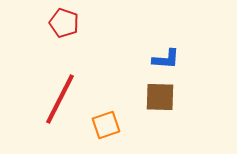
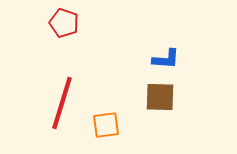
red line: moved 2 px right, 4 px down; rotated 10 degrees counterclockwise
orange square: rotated 12 degrees clockwise
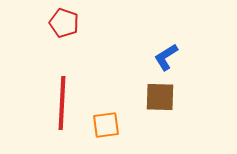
blue L-shape: moved 2 px up; rotated 144 degrees clockwise
red line: rotated 14 degrees counterclockwise
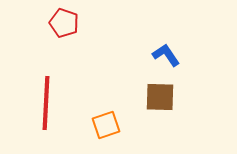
blue L-shape: moved 2 px up; rotated 88 degrees clockwise
red line: moved 16 px left
orange square: rotated 12 degrees counterclockwise
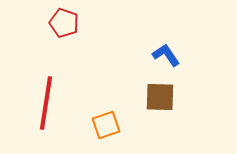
red line: rotated 6 degrees clockwise
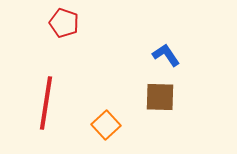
orange square: rotated 24 degrees counterclockwise
